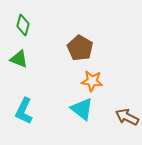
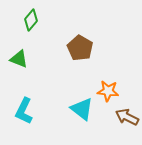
green diamond: moved 8 px right, 5 px up; rotated 25 degrees clockwise
orange star: moved 16 px right, 10 px down
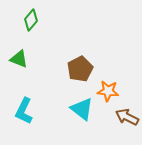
brown pentagon: moved 21 px down; rotated 15 degrees clockwise
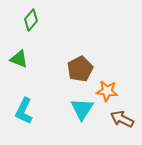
orange star: moved 1 px left
cyan triangle: rotated 25 degrees clockwise
brown arrow: moved 5 px left, 2 px down
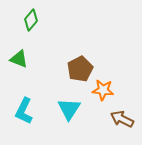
orange star: moved 4 px left, 1 px up
cyan triangle: moved 13 px left
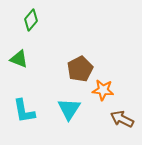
cyan L-shape: rotated 36 degrees counterclockwise
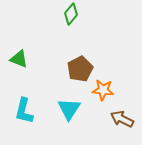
green diamond: moved 40 px right, 6 px up
cyan L-shape: rotated 24 degrees clockwise
